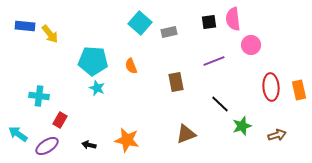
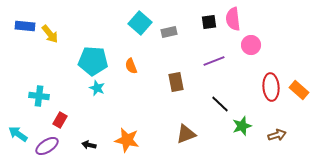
orange rectangle: rotated 36 degrees counterclockwise
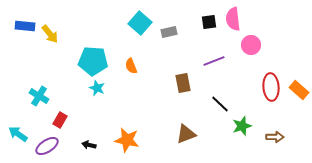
brown rectangle: moved 7 px right, 1 px down
cyan cross: rotated 24 degrees clockwise
brown arrow: moved 2 px left, 2 px down; rotated 18 degrees clockwise
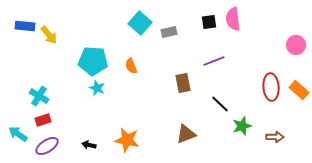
yellow arrow: moved 1 px left, 1 px down
pink circle: moved 45 px right
red rectangle: moved 17 px left; rotated 42 degrees clockwise
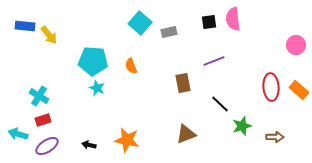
cyan arrow: rotated 18 degrees counterclockwise
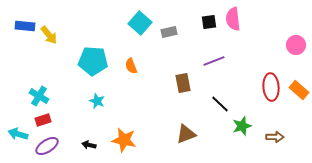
cyan star: moved 13 px down
orange star: moved 3 px left
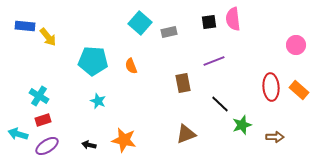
yellow arrow: moved 1 px left, 2 px down
cyan star: moved 1 px right
green star: moved 1 px up
